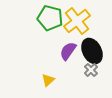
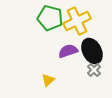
yellow cross: rotated 12 degrees clockwise
purple semicircle: rotated 36 degrees clockwise
gray cross: moved 3 px right
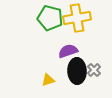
yellow cross: moved 3 px up; rotated 16 degrees clockwise
black ellipse: moved 15 px left, 20 px down; rotated 25 degrees clockwise
yellow triangle: rotated 24 degrees clockwise
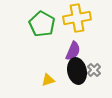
green pentagon: moved 8 px left, 6 px down; rotated 15 degrees clockwise
purple semicircle: moved 5 px right; rotated 132 degrees clockwise
black ellipse: rotated 10 degrees counterclockwise
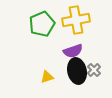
yellow cross: moved 1 px left, 2 px down
green pentagon: rotated 20 degrees clockwise
purple semicircle: rotated 48 degrees clockwise
yellow triangle: moved 1 px left, 3 px up
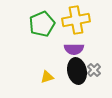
purple semicircle: moved 1 px right, 2 px up; rotated 18 degrees clockwise
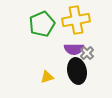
gray cross: moved 7 px left, 17 px up
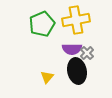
purple semicircle: moved 2 px left
yellow triangle: rotated 32 degrees counterclockwise
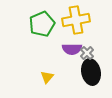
black ellipse: moved 14 px right, 1 px down
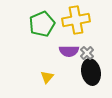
purple semicircle: moved 3 px left, 2 px down
